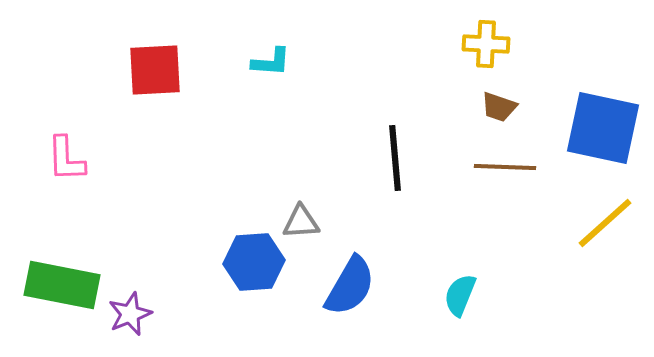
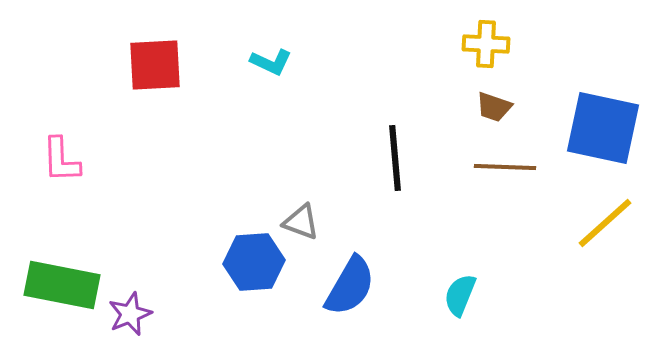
cyan L-shape: rotated 21 degrees clockwise
red square: moved 5 px up
brown trapezoid: moved 5 px left
pink L-shape: moved 5 px left, 1 px down
gray triangle: rotated 24 degrees clockwise
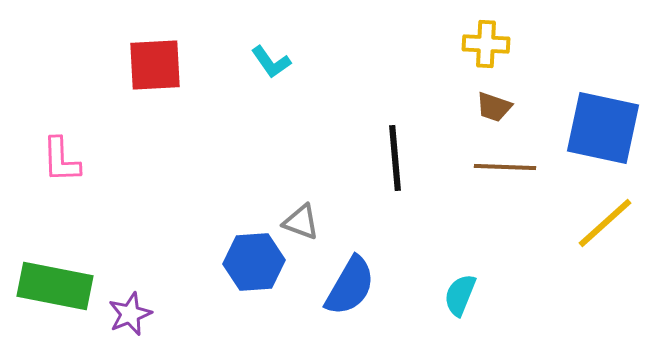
cyan L-shape: rotated 30 degrees clockwise
green rectangle: moved 7 px left, 1 px down
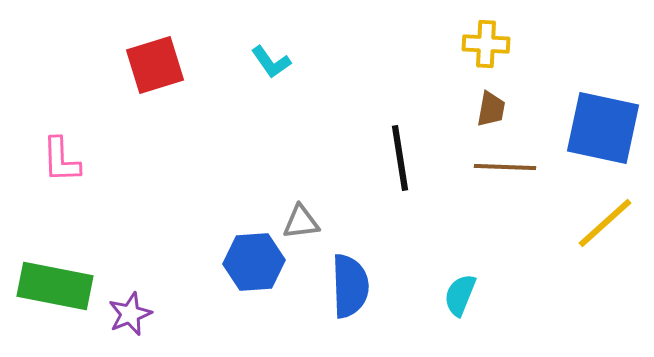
red square: rotated 14 degrees counterclockwise
brown trapezoid: moved 3 px left, 2 px down; rotated 99 degrees counterclockwise
black line: moved 5 px right; rotated 4 degrees counterclockwise
gray triangle: rotated 27 degrees counterclockwise
blue semicircle: rotated 32 degrees counterclockwise
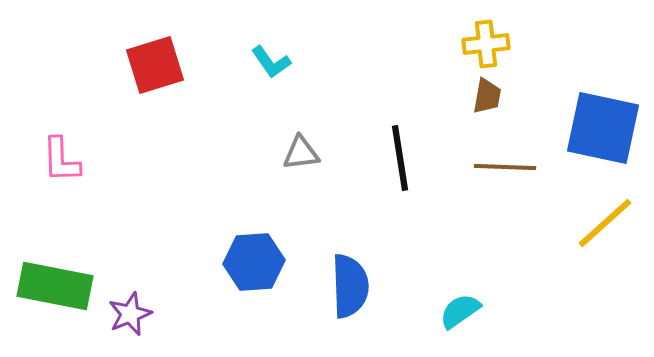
yellow cross: rotated 9 degrees counterclockwise
brown trapezoid: moved 4 px left, 13 px up
gray triangle: moved 69 px up
cyan semicircle: moved 16 px down; rotated 33 degrees clockwise
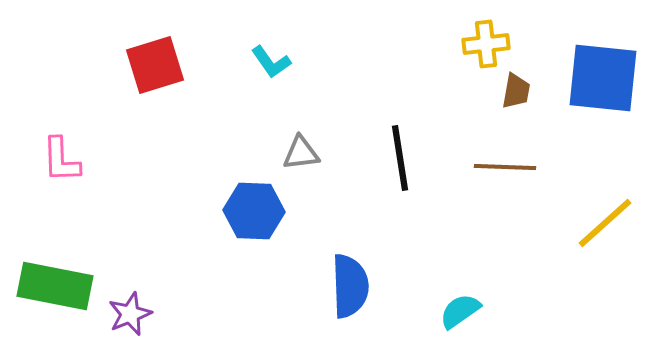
brown trapezoid: moved 29 px right, 5 px up
blue square: moved 50 px up; rotated 6 degrees counterclockwise
blue hexagon: moved 51 px up; rotated 6 degrees clockwise
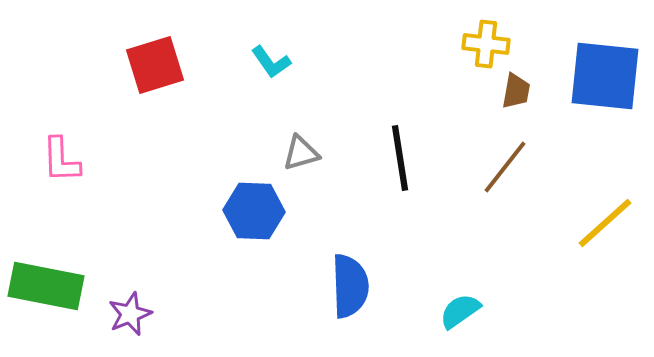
yellow cross: rotated 12 degrees clockwise
blue square: moved 2 px right, 2 px up
gray triangle: rotated 9 degrees counterclockwise
brown line: rotated 54 degrees counterclockwise
green rectangle: moved 9 px left
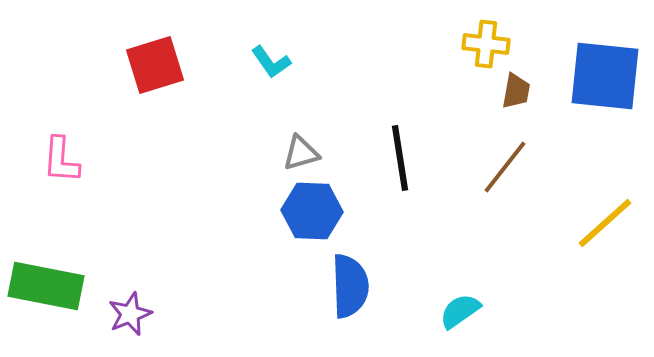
pink L-shape: rotated 6 degrees clockwise
blue hexagon: moved 58 px right
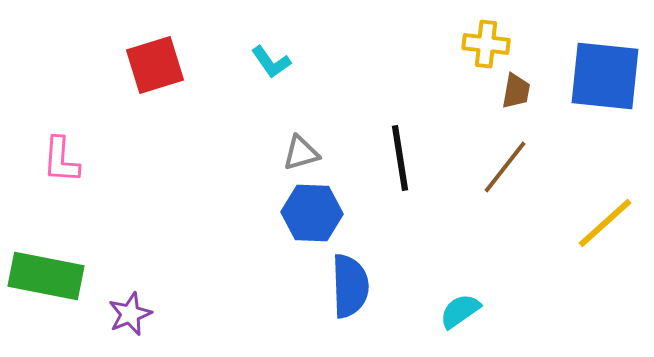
blue hexagon: moved 2 px down
green rectangle: moved 10 px up
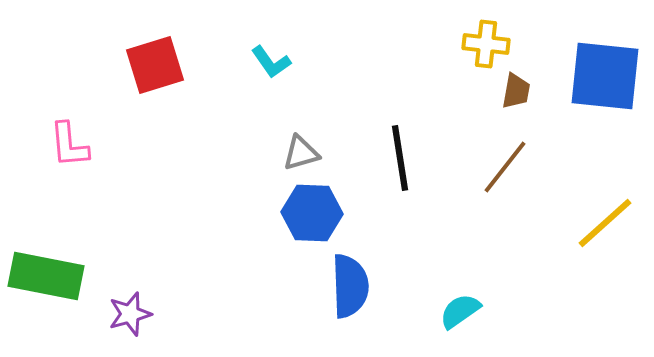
pink L-shape: moved 8 px right, 15 px up; rotated 9 degrees counterclockwise
purple star: rotated 6 degrees clockwise
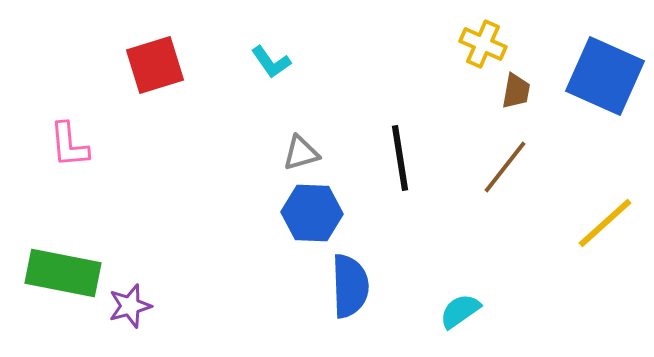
yellow cross: moved 3 px left; rotated 18 degrees clockwise
blue square: rotated 18 degrees clockwise
green rectangle: moved 17 px right, 3 px up
purple star: moved 8 px up
